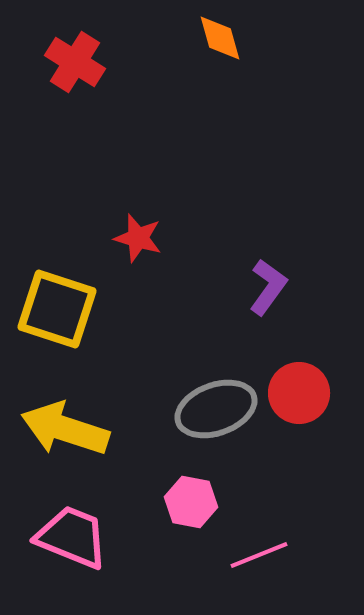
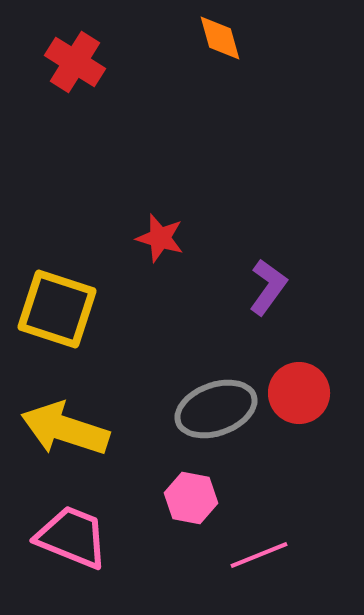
red star: moved 22 px right
pink hexagon: moved 4 px up
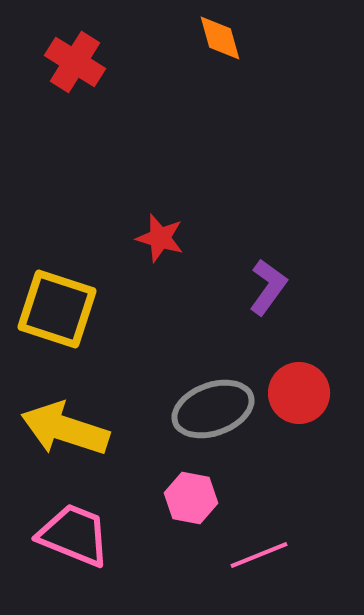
gray ellipse: moved 3 px left
pink trapezoid: moved 2 px right, 2 px up
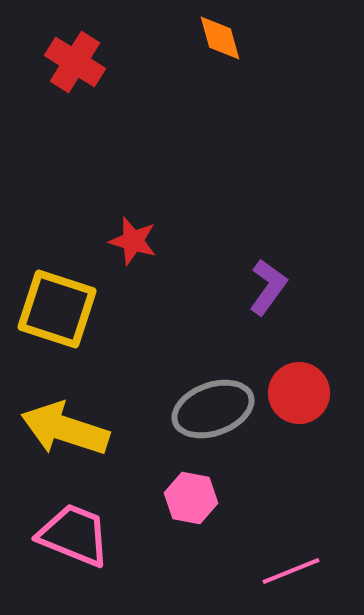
red star: moved 27 px left, 3 px down
pink line: moved 32 px right, 16 px down
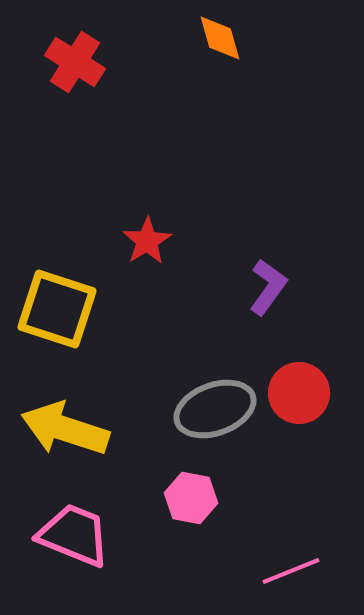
red star: moved 14 px right; rotated 24 degrees clockwise
gray ellipse: moved 2 px right
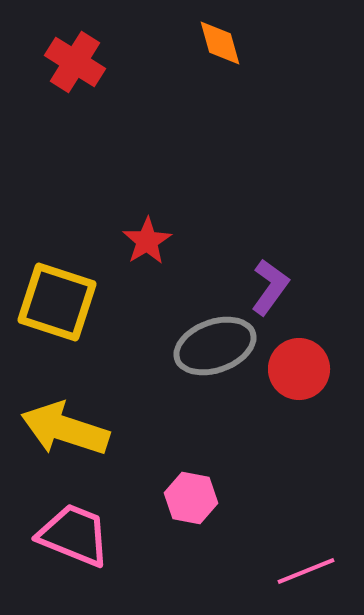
orange diamond: moved 5 px down
purple L-shape: moved 2 px right
yellow square: moved 7 px up
red circle: moved 24 px up
gray ellipse: moved 63 px up
pink line: moved 15 px right
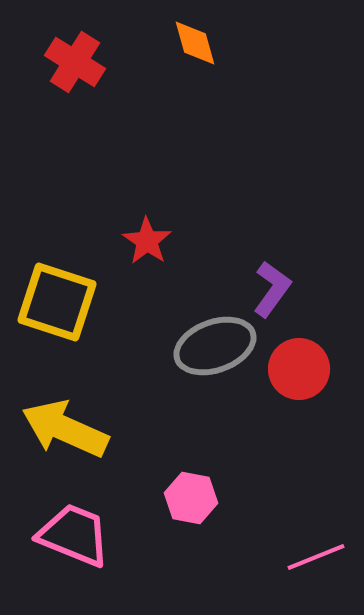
orange diamond: moved 25 px left
red star: rotated 6 degrees counterclockwise
purple L-shape: moved 2 px right, 2 px down
yellow arrow: rotated 6 degrees clockwise
pink line: moved 10 px right, 14 px up
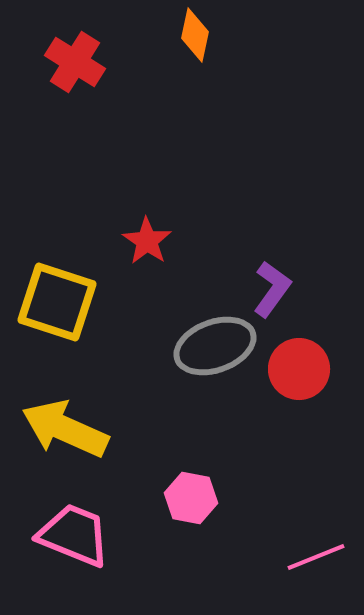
orange diamond: moved 8 px up; rotated 28 degrees clockwise
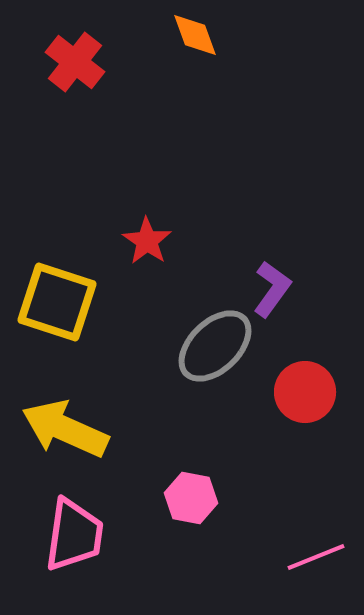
orange diamond: rotated 32 degrees counterclockwise
red cross: rotated 6 degrees clockwise
gray ellipse: rotated 24 degrees counterclockwise
red circle: moved 6 px right, 23 px down
pink trapezoid: rotated 76 degrees clockwise
